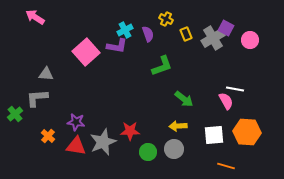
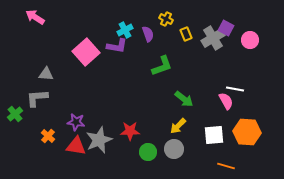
yellow arrow: rotated 42 degrees counterclockwise
gray star: moved 4 px left, 2 px up
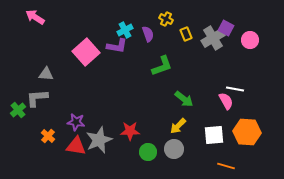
green cross: moved 3 px right, 4 px up
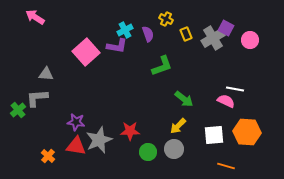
pink semicircle: rotated 36 degrees counterclockwise
orange cross: moved 20 px down
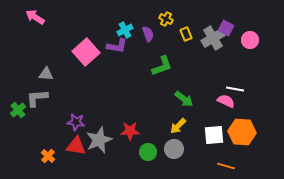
orange hexagon: moved 5 px left
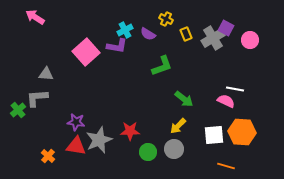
purple semicircle: rotated 140 degrees clockwise
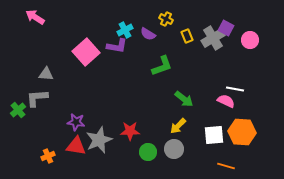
yellow rectangle: moved 1 px right, 2 px down
orange cross: rotated 24 degrees clockwise
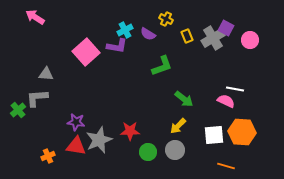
gray circle: moved 1 px right, 1 px down
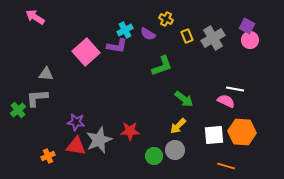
purple square: moved 21 px right, 2 px up
green circle: moved 6 px right, 4 px down
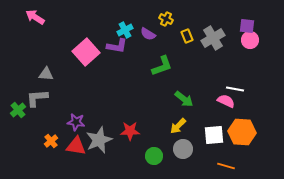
purple square: rotated 21 degrees counterclockwise
gray circle: moved 8 px right, 1 px up
orange cross: moved 3 px right, 15 px up; rotated 16 degrees counterclockwise
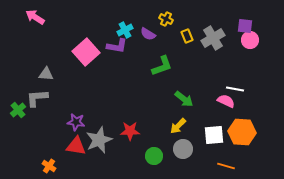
purple square: moved 2 px left
orange cross: moved 2 px left, 25 px down; rotated 16 degrees counterclockwise
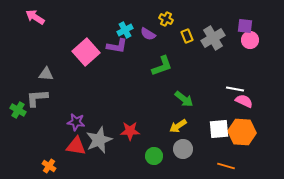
pink semicircle: moved 18 px right
green cross: rotated 21 degrees counterclockwise
yellow arrow: rotated 12 degrees clockwise
white square: moved 5 px right, 6 px up
